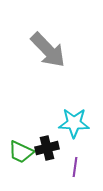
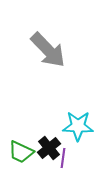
cyan star: moved 4 px right, 3 px down
black cross: moved 2 px right; rotated 25 degrees counterclockwise
purple line: moved 12 px left, 9 px up
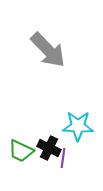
black cross: rotated 25 degrees counterclockwise
green trapezoid: moved 1 px up
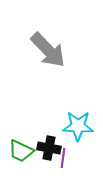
black cross: rotated 15 degrees counterclockwise
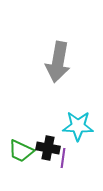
gray arrow: moved 10 px right, 12 px down; rotated 54 degrees clockwise
black cross: moved 1 px left
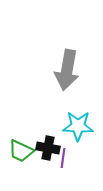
gray arrow: moved 9 px right, 8 px down
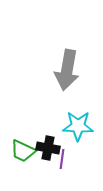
green trapezoid: moved 2 px right
purple line: moved 1 px left, 1 px down
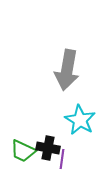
cyan star: moved 2 px right, 6 px up; rotated 28 degrees clockwise
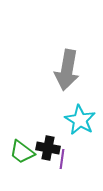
green trapezoid: moved 1 px left, 1 px down; rotated 12 degrees clockwise
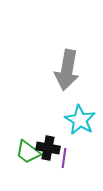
green trapezoid: moved 6 px right
purple line: moved 2 px right, 1 px up
